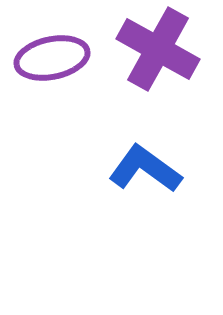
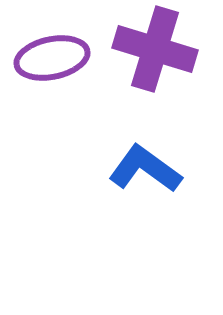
purple cross: moved 3 px left; rotated 12 degrees counterclockwise
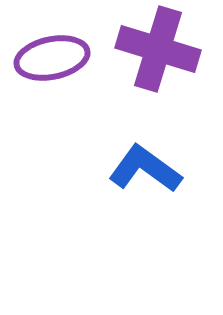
purple cross: moved 3 px right
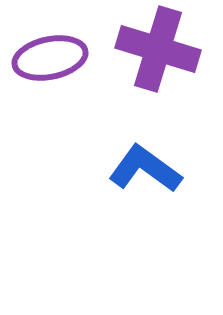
purple ellipse: moved 2 px left
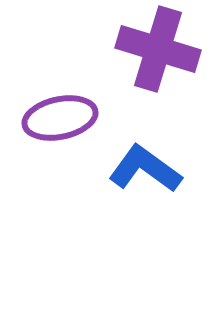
purple ellipse: moved 10 px right, 60 px down
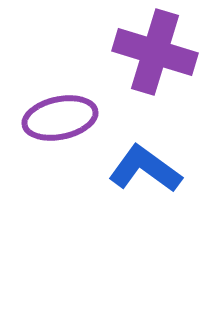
purple cross: moved 3 px left, 3 px down
